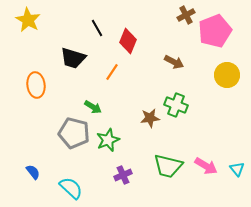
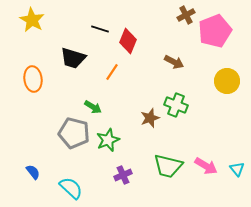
yellow star: moved 4 px right
black line: moved 3 px right, 1 px down; rotated 42 degrees counterclockwise
yellow circle: moved 6 px down
orange ellipse: moved 3 px left, 6 px up
brown star: rotated 12 degrees counterclockwise
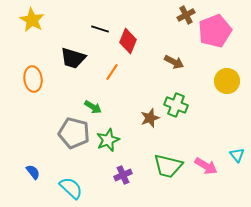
cyan triangle: moved 14 px up
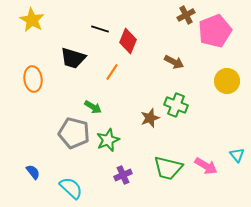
green trapezoid: moved 2 px down
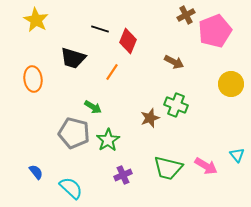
yellow star: moved 4 px right
yellow circle: moved 4 px right, 3 px down
green star: rotated 10 degrees counterclockwise
blue semicircle: moved 3 px right
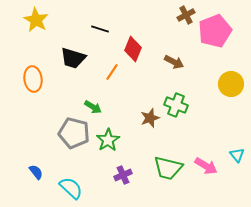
red diamond: moved 5 px right, 8 px down
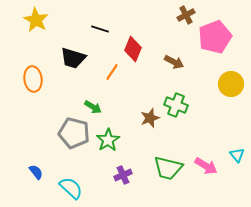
pink pentagon: moved 6 px down
